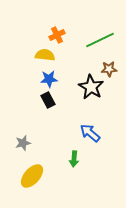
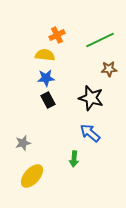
blue star: moved 3 px left, 1 px up
black star: moved 11 px down; rotated 15 degrees counterclockwise
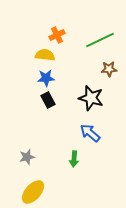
gray star: moved 4 px right, 14 px down
yellow ellipse: moved 1 px right, 16 px down
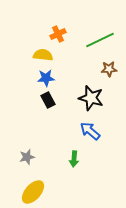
orange cross: moved 1 px right, 1 px up
yellow semicircle: moved 2 px left
blue arrow: moved 2 px up
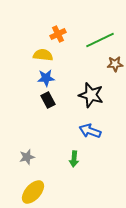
brown star: moved 6 px right, 5 px up
black star: moved 3 px up
blue arrow: rotated 20 degrees counterclockwise
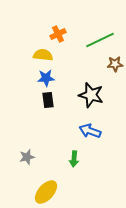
black rectangle: rotated 21 degrees clockwise
yellow ellipse: moved 13 px right
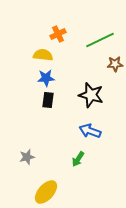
black rectangle: rotated 14 degrees clockwise
green arrow: moved 4 px right; rotated 28 degrees clockwise
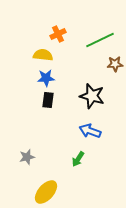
black star: moved 1 px right, 1 px down
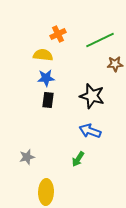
yellow ellipse: rotated 40 degrees counterclockwise
